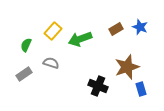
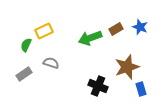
yellow rectangle: moved 9 px left; rotated 24 degrees clockwise
green arrow: moved 10 px right, 1 px up
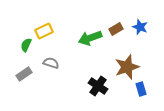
black cross: rotated 12 degrees clockwise
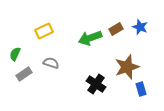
green semicircle: moved 11 px left, 9 px down
black cross: moved 2 px left, 2 px up
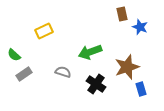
brown rectangle: moved 6 px right, 15 px up; rotated 72 degrees counterclockwise
green arrow: moved 14 px down
green semicircle: moved 1 px left, 1 px down; rotated 72 degrees counterclockwise
gray semicircle: moved 12 px right, 9 px down
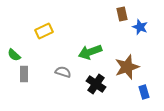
gray rectangle: rotated 56 degrees counterclockwise
blue rectangle: moved 3 px right, 3 px down
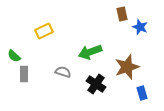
green semicircle: moved 1 px down
blue rectangle: moved 2 px left, 1 px down
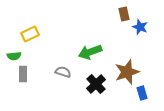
brown rectangle: moved 2 px right
yellow rectangle: moved 14 px left, 3 px down
green semicircle: rotated 48 degrees counterclockwise
brown star: moved 5 px down
gray rectangle: moved 1 px left
black cross: rotated 12 degrees clockwise
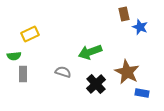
brown star: rotated 25 degrees counterclockwise
blue rectangle: rotated 64 degrees counterclockwise
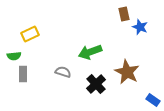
blue rectangle: moved 11 px right, 7 px down; rotated 24 degrees clockwise
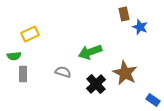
brown star: moved 2 px left, 1 px down
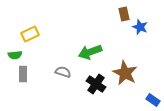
green semicircle: moved 1 px right, 1 px up
black cross: rotated 12 degrees counterclockwise
